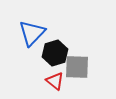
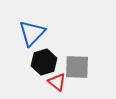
black hexagon: moved 11 px left, 9 px down
red triangle: moved 2 px right, 1 px down
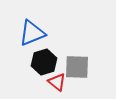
blue triangle: rotated 24 degrees clockwise
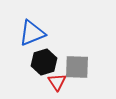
red triangle: rotated 18 degrees clockwise
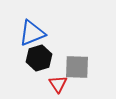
black hexagon: moved 5 px left, 4 px up
red triangle: moved 1 px right, 2 px down
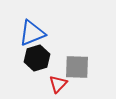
black hexagon: moved 2 px left
red triangle: rotated 18 degrees clockwise
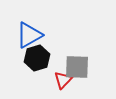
blue triangle: moved 3 px left, 2 px down; rotated 8 degrees counterclockwise
red triangle: moved 5 px right, 4 px up
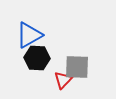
black hexagon: rotated 20 degrees clockwise
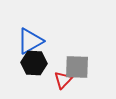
blue triangle: moved 1 px right, 6 px down
black hexagon: moved 3 px left, 5 px down
